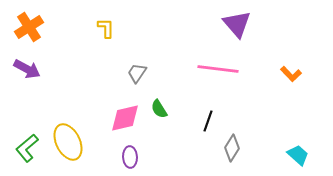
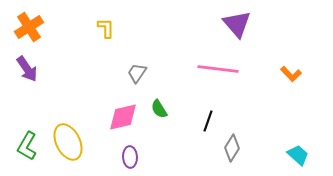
purple arrow: rotated 28 degrees clockwise
pink diamond: moved 2 px left, 1 px up
green L-shape: moved 2 px up; rotated 20 degrees counterclockwise
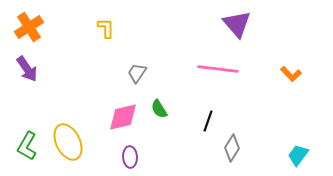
cyan trapezoid: rotated 95 degrees counterclockwise
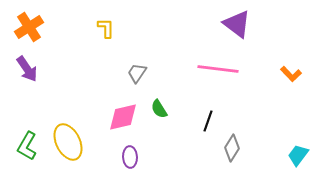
purple triangle: rotated 12 degrees counterclockwise
